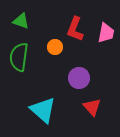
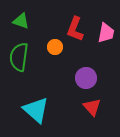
purple circle: moved 7 px right
cyan triangle: moved 7 px left
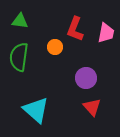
green triangle: moved 1 px left; rotated 12 degrees counterclockwise
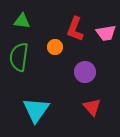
green triangle: moved 2 px right
pink trapezoid: rotated 70 degrees clockwise
purple circle: moved 1 px left, 6 px up
cyan triangle: rotated 24 degrees clockwise
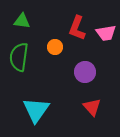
red L-shape: moved 2 px right, 1 px up
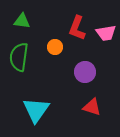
red triangle: rotated 30 degrees counterclockwise
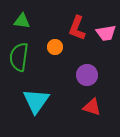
purple circle: moved 2 px right, 3 px down
cyan triangle: moved 9 px up
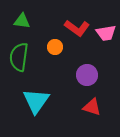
red L-shape: rotated 75 degrees counterclockwise
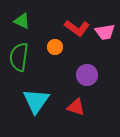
green triangle: rotated 18 degrees clockwise
pink trapezoid: moved 1 px left, 1 px up
red triangle: moved 16 px left
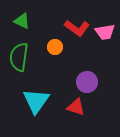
purple circle: moved 7 px down
